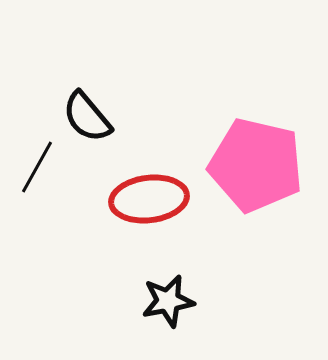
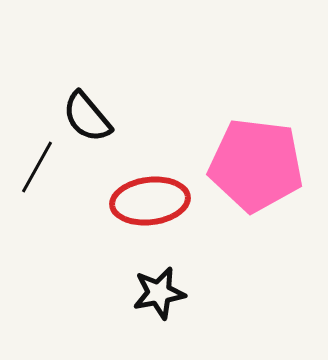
pink pentagon: rotated 6 degrees counterclockwise
red ellipse: moved 1 px right, 2 px down
black star: moved 9 px left, 8 px up
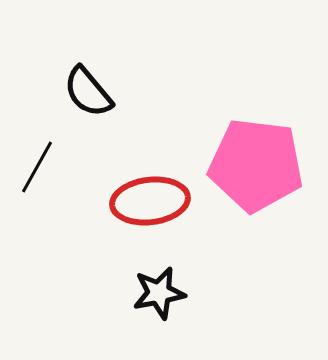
black semicircle: moved 1 px right, 25 px up
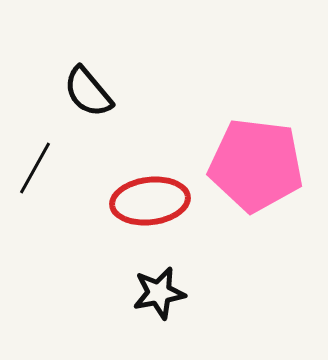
black line: moved 2 px left, 1 px down
